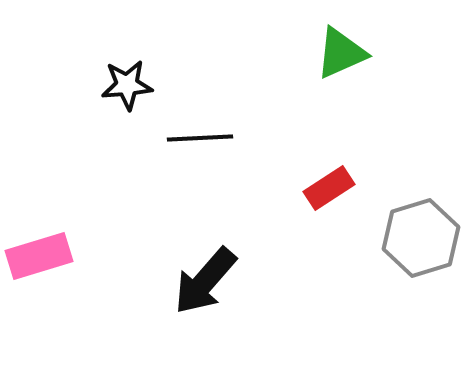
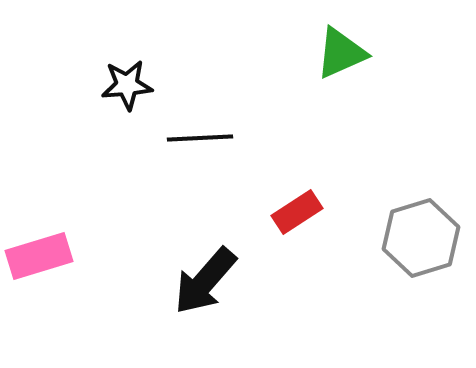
red rectangle: moved 32 px left, 24 px down
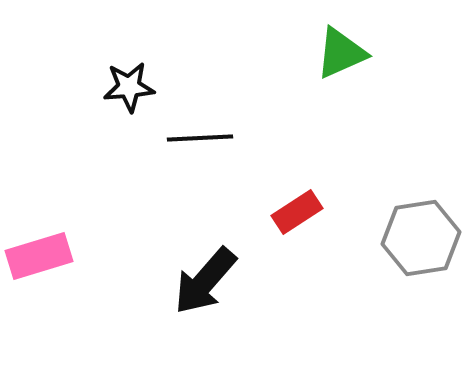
black star: moved 2 px right, 2 px down
gray hexagon: rotated 8 degrees clockwise
